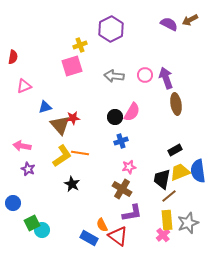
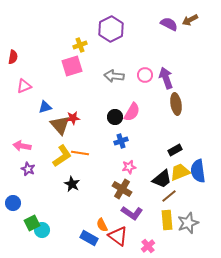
black trapezoid: rotated 140 degrees counterclockwise
purple L-shape: rotated 45 degrees clockwise
pink cross: moved 15 px left, 11 px down
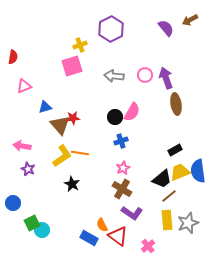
purple semicircle: moved 3 px left, 4 px down; rotated 24 degrees clockwise
pink star: moved 6 px left, 1 px down; rotated 16 degrees counterclockwise
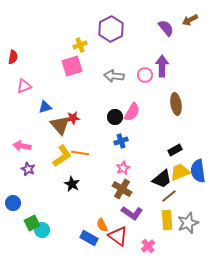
purple arrow: moved 4 px left, 12 px up; rotated 20 degrees clockwise
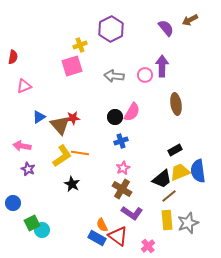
blue triangle: moved 6 px left, 10 px down; rotated 16 degrees counterclockwise
blue rectangle: moved 8 px right
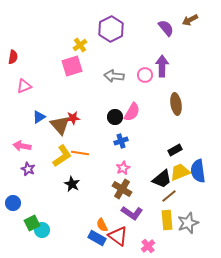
yellow cross: rotated 16 degrees counterclockwise
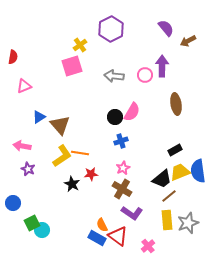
brown arrow: moved 2 px left, 21 px down
red star: moved 18 px right, 56 px down
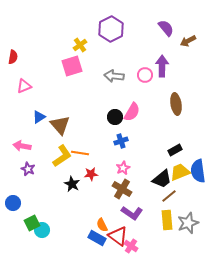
pink cross: moved 17 px left; rotated 16 degrees counterclockwise
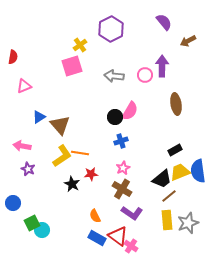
purple semicircle: moved 2 px left, 6 px up
pink semicircle: moved 2 px left, 1 px up
orange semicircle: moved 7 px left, 9 px up
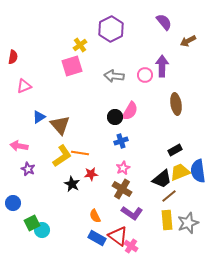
pink arrow: moved 3 px left
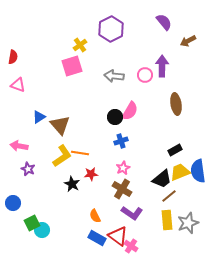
pink triangle: moved 6 px left, 1 px up; rotated 42 degrees clockwise
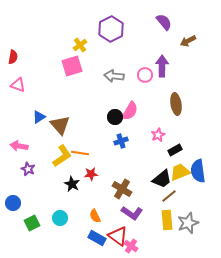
pink star: moved 35 px right, 33 px up
cyan circle: moved 18 px right, 12 px up
